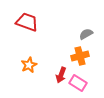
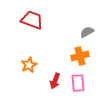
red trapezoid: moved 5 px right, 2 px up
gray semicircle: moved 1 px right, 2 px up
red arrow: moved 6 px left, 6 px down
pink rectangle: rotated 54 degrees clockwise
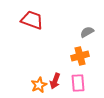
orange star: moved 10 px right, 20 px down
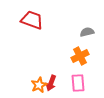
gray semicircle: rotated 16 degrees clockwise
orange cross: rotated 12 degrees counterclockwise
red arrow: moved 4 px left, 2 px down
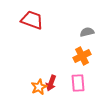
orange cross: moved 2 px right
orange star: moved 2 px down
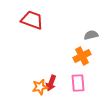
gray semicircle: moved 4 px right, 3 px down
orange star: moved 1 px right; rotated 14 degrees clockwise
